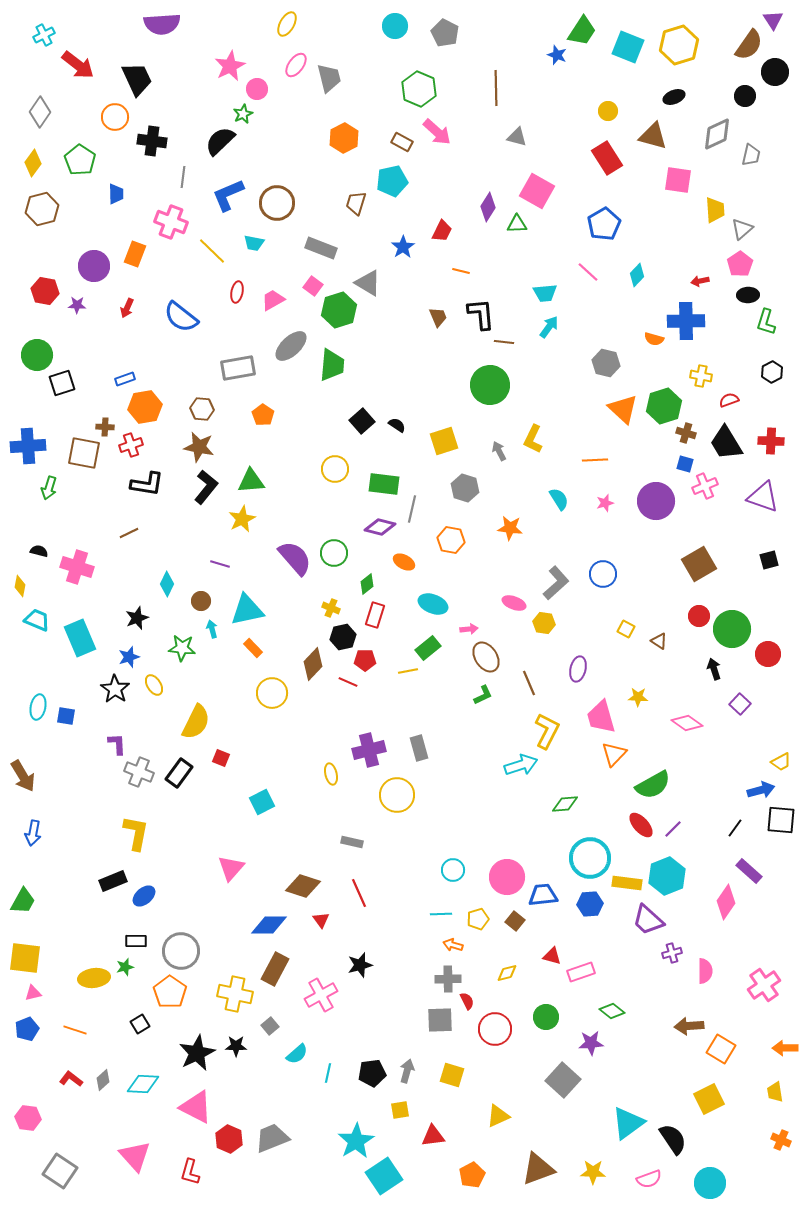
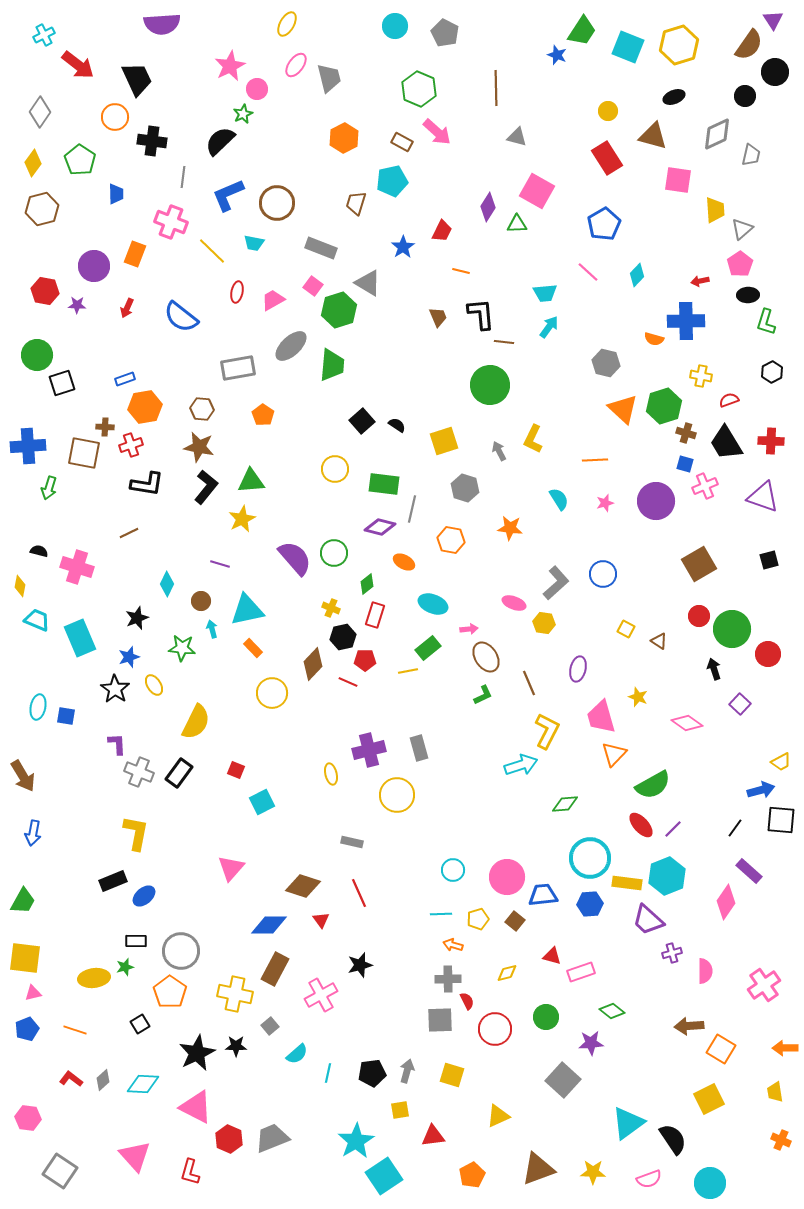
yellow star at (638, 697): rotated 18 degrees clockwise
red square at (221, 758): moved 15 px right, 12 px down
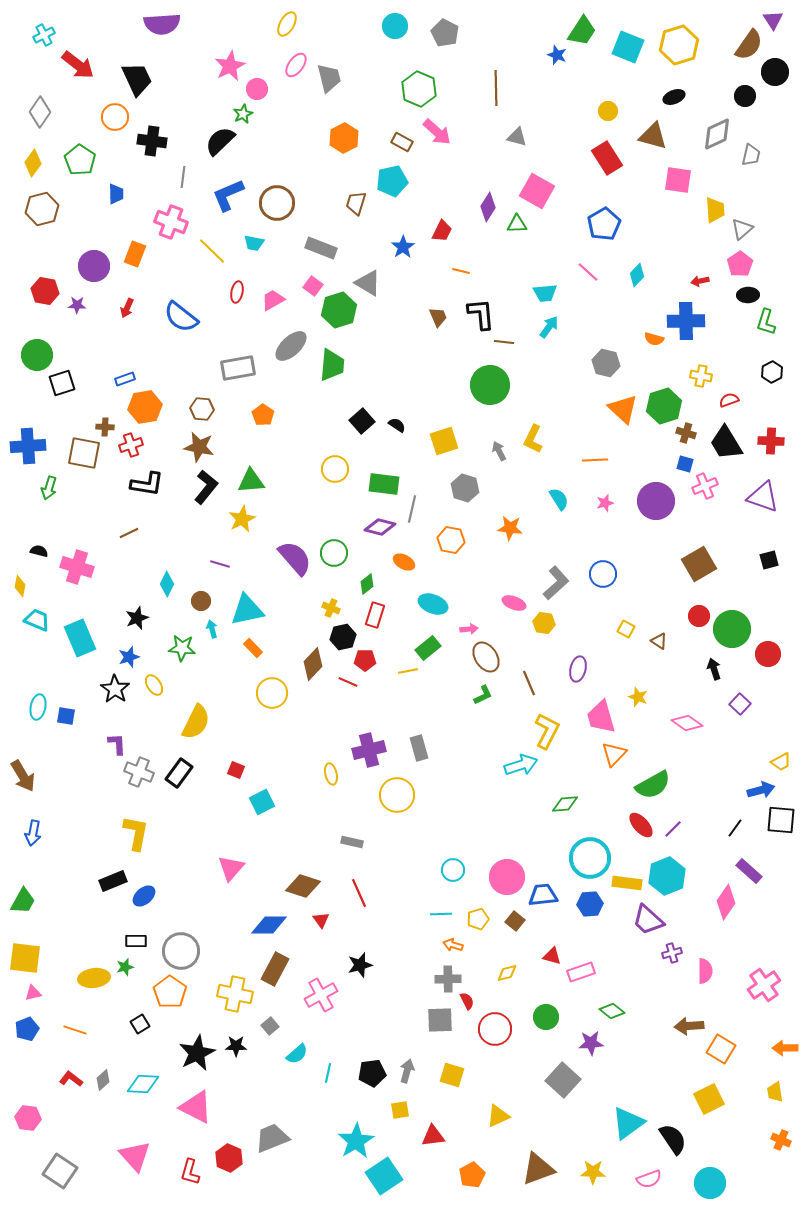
red hexagon at (229, 1139): moved 19 px down
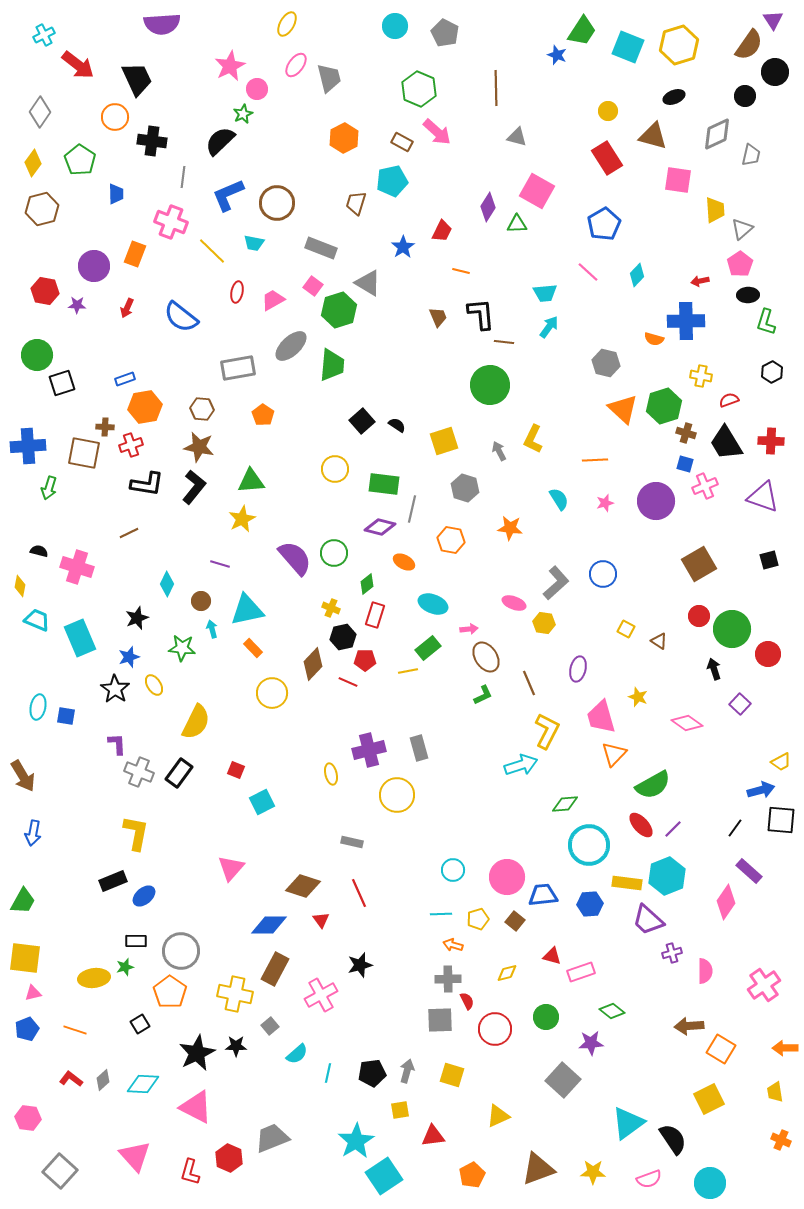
black L-shape at (206, 487): moved 12 px left
cyan circle at (590, 858): moved 1 px left, 13 px up
gray square at (60, 1171): rotated 8 degrees clockwise
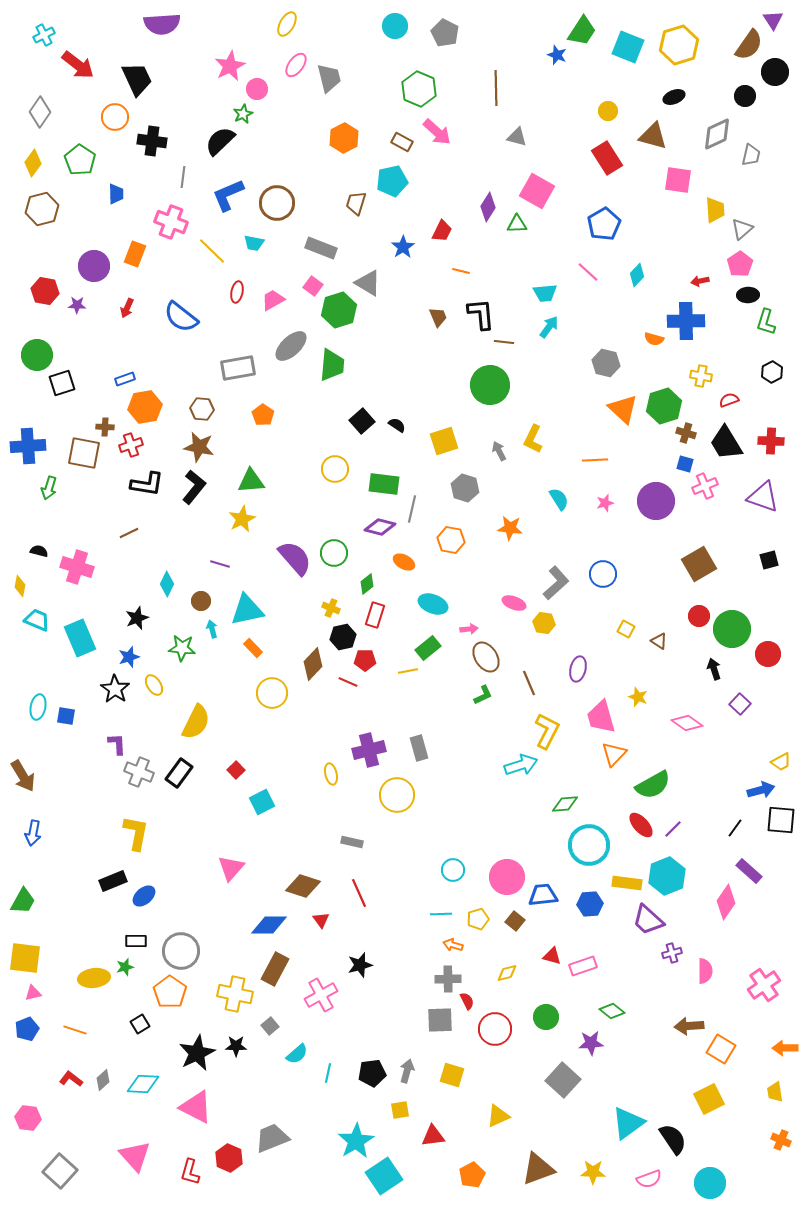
red square at (236, 770): rotated 24 degrees clockwise
pink rectangle at (581, 972): moved 2 px right, 6 px up
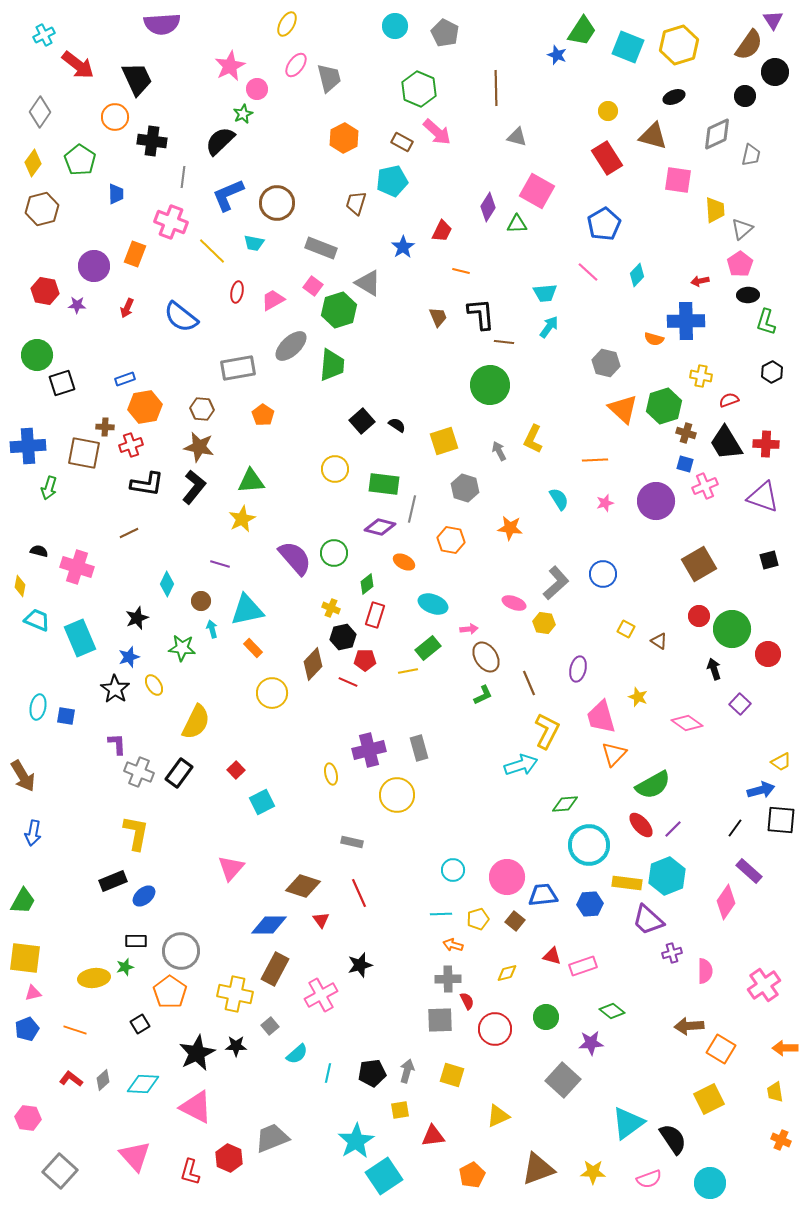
red cross at (771, 441): moved 5 px left, 3 px down
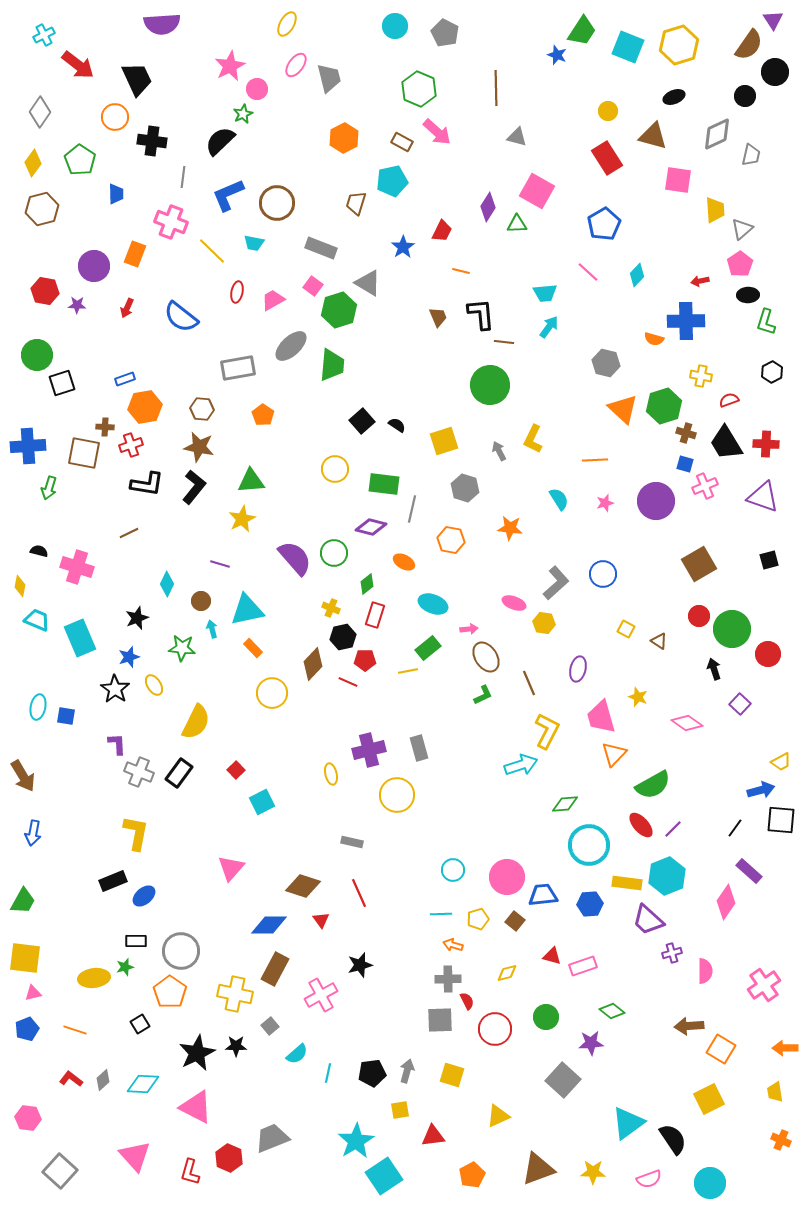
purple diamond at (380, 527): moved 9 px left
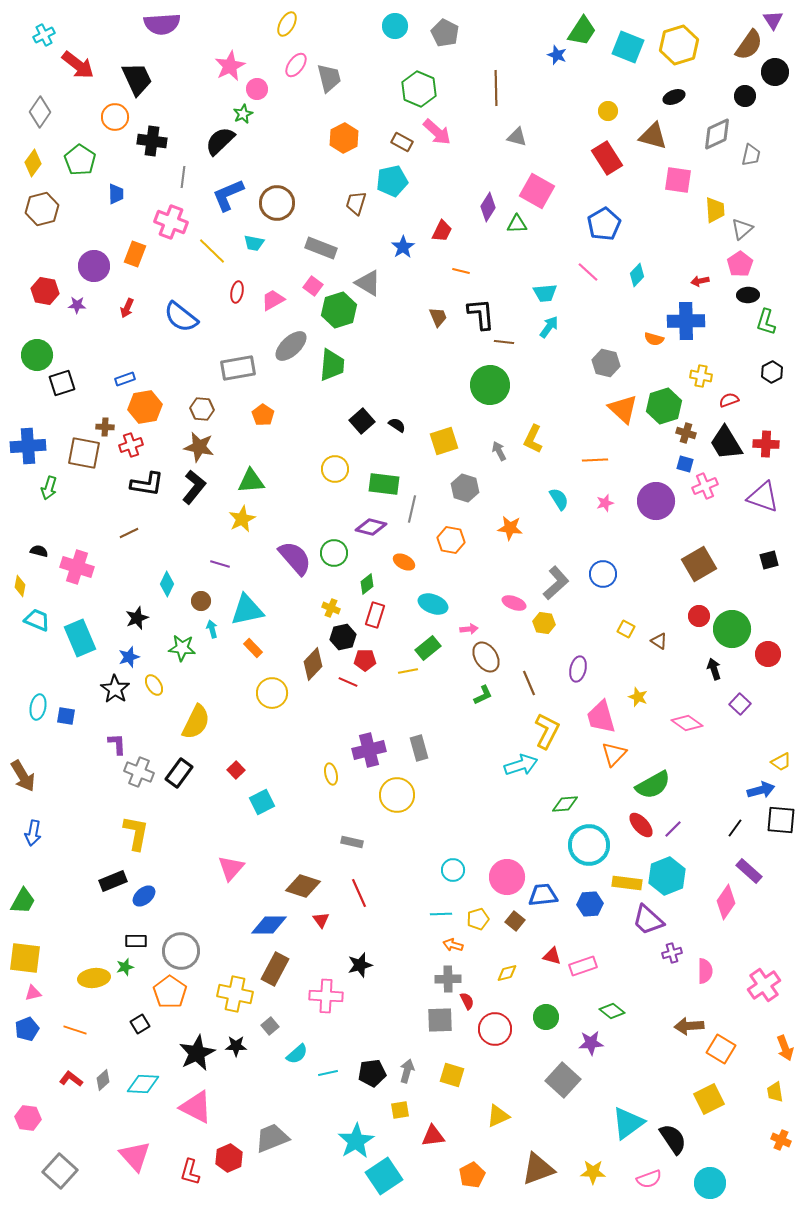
pink cross at (321, 995): moved 5 px right, 1 px down; rotated 32 degrees clockwise
orange arrow at (785, 1048): rotated 110 degrees counterclockwise
cyan line at (328, 1073): rotated 66 degrees clockwise
red hexagon at (229, 1158): rotated 12 degrees clockwise
